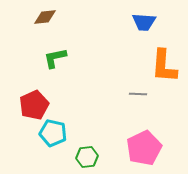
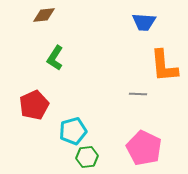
brown diamond: moved 1 px left, 2 px up
green L-shape: rotated 45 degrees counterclockwise
orange L-shape: rotated 9 degrees counterclockwise
cyan pentagon: moved 20 px right, 2 px up; rotated 28 degrees counterclockwise
pink pentagon: rotated 20 degrees counterclockwise
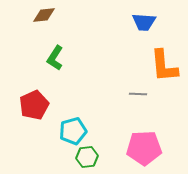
pink pentagon: rotated 28 degrees counterclockwise
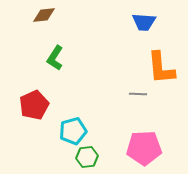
orange L-shape: moved 3 px left, 2 px down
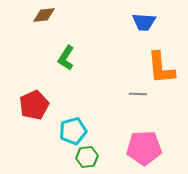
green L-shape: moved 11 px right
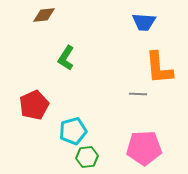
orange L-shape: moved 2 px left
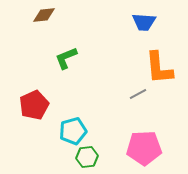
green L-shape: rotated 35 degrees clockwise
gray line: rotated 30 degrees counterclockwise
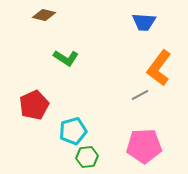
brown diamond: rotated 20 degrees clockwise
green L-shape: rotated 125 degrees counterclockwise
orange L-shape: rotated 42 degrees clockwise
gray line: moved 2 px right, 1 px down
pink pentagon: moved 2 px up
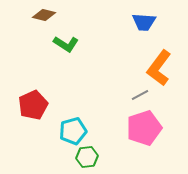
green L-shape: moved 14 px up
red pentagon: moved 1 px left
pink pentagon: moved 18 px up; rotated 16 degrees counterclockwise
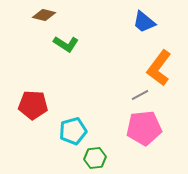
blue trapezoid: rotated 35 degrees clockwise
red pentagon: rotated 28 degrees clockwise
pink pentagon: rotated 12 degrees clockwise
green hexagon: moved 8 px right, 1 px down
